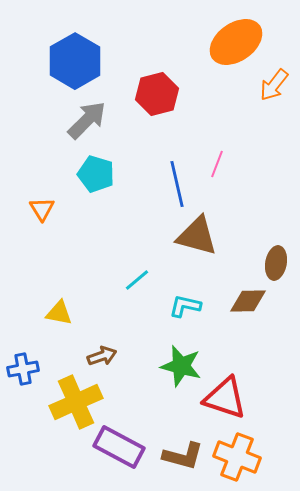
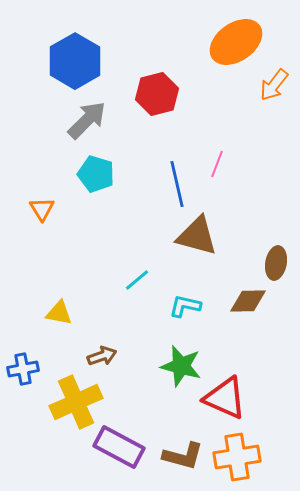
red triangle: rotated 6 degrees clockwise
orange cross: rotated 30 degrees counterclockwise
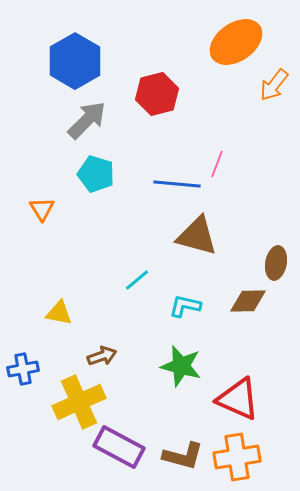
blue line: rotated 72 degrees counterclockwise
red triangle: moved 13 px right, 1 px down
yellow cross: moved 3 px right
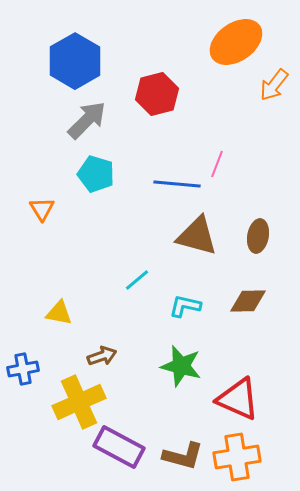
brown ellipse: moved 18 px left, 27 px up
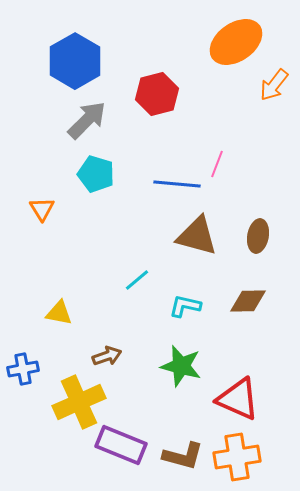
brown arrow: moved 5 px right
purple rectangle: moved 2 px right, 2 px up; rotated 6 degrees counterclockwise
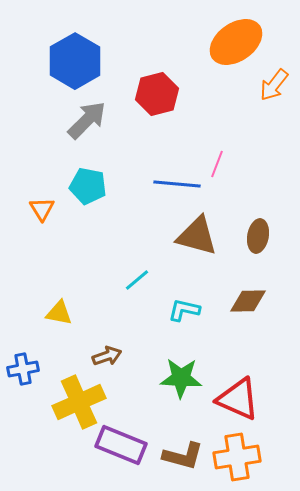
cyan pentagon: moved 8 px left, 12 px down; rotated 6 degrees counterclockwise
cyan L-shape: moved 1 px left, 4 px down
green star: moved 12 px down; rotated 12 degrees counterclockwise
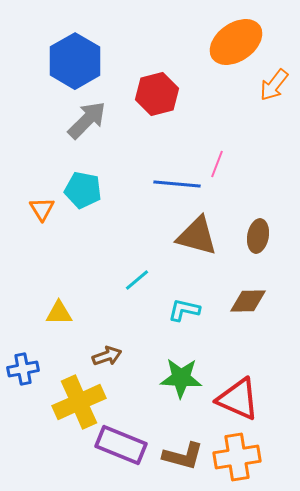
cyan pentagon: moved 5 px left, 4 px down
yellow triangle: rotated 12 degrees counterclockwise
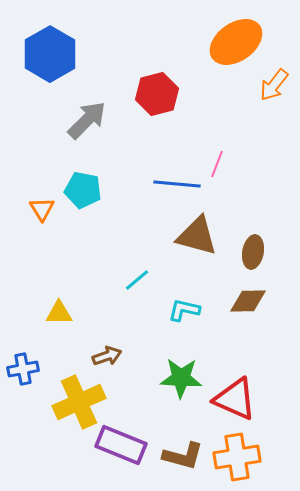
blue hexagon: moved 25 px left, 7 px up
brown ellipse: moved 5 px left, 16 px down
red triangle: moved 3 px left
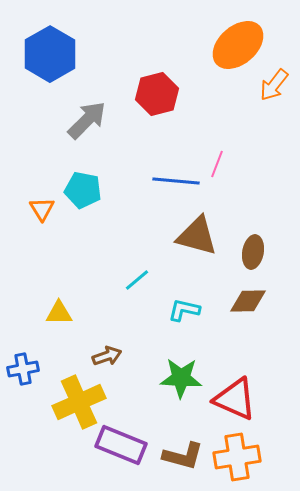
orange ellipse: moved 2 px right, 3 px down; rotated 6 degrees counterclockwise
blue line: moved 1 px left, 3 px up
